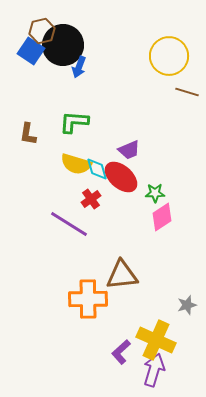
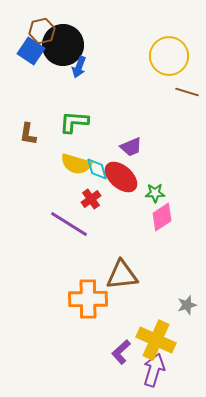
purple trapezoid: moved 2 px right, 3 px up
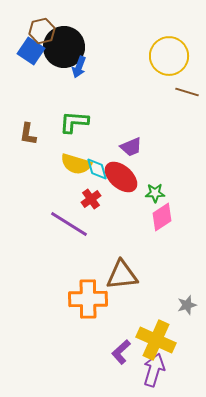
black circle: moved 1 px right, 2 px down
